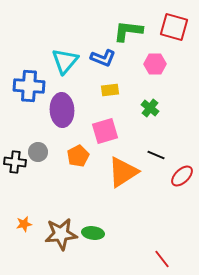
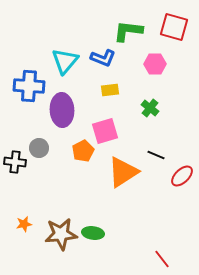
gray circle: moved 1 px right, 4 px up
orange pentagon: moved 5 px right, 5 px up
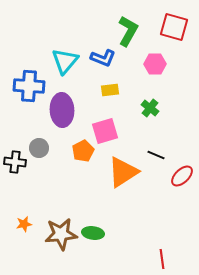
green L-shape: rotated 112 degrees clockwise
red line: rotated 30 degrees clockwise
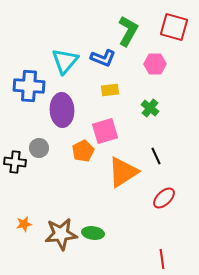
black line: moved 1 px down; rotated 42 degrees clockwise
red ellipse: moved 18 px left, 22 px down
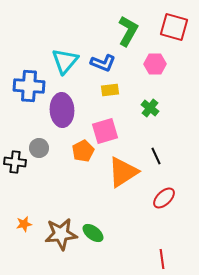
blue L-shape: moved 5 px down
green ellipse: rotated 30 degrees clockwise
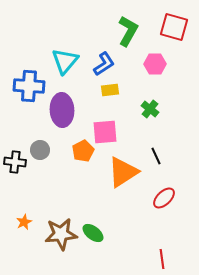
blue L-shape: moved 1 px right, 1 px down; rotated 55 degrees counterclockwise
green cross: moved 1 px down
pink square: moved 1 px down; rotated 12 degrees clockwise
gray circle: moved 1 px right, 2 px down
orange star: moved 2 px up; rotated 14 degrees counterclockwise
